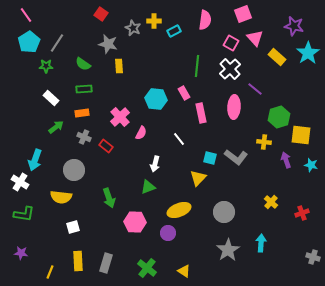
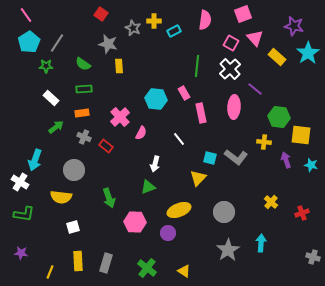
green hexagon at (279, 117): rotated 25 degrees clockwise
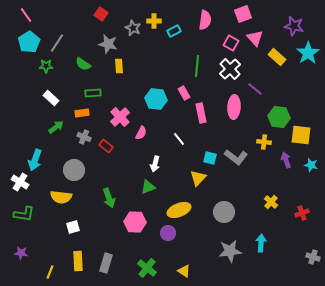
green rectangle at (84, 89): moved 9 px right, 4 px down
gray star at (228, 250): moved 2 px right, 1 px down; rotated 25 degrees clockwise
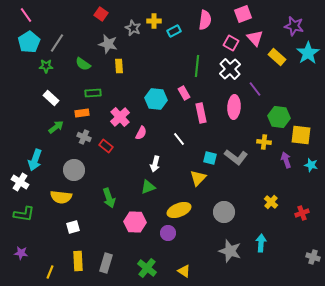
purple line at (255, 89): rotated 14 degrees clockwise
gray star at (230, 251): rotated 25 degrees clockwise
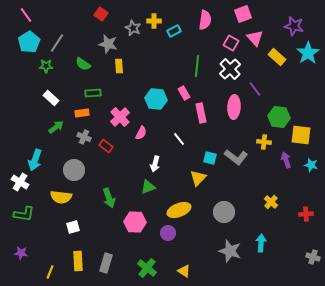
red cross at (302, 213): moved 4 px right, 1 px down; rotated 16 degrees clockwise
